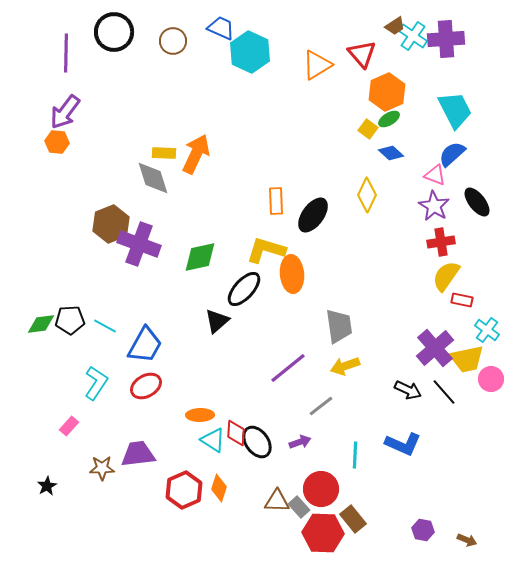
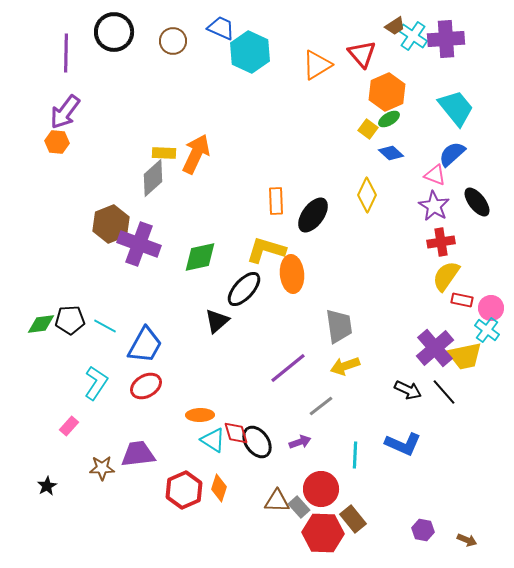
cyan trapezoid at (455, 110): moved 1 px right, 2 px up; rotated 12 degrees counterclockwise
gray diamond at (153, 178): rotated 66 degrees clockwise
yellow trapezoid at (467, 359): moved 2 px left, 3 px up
pink circle at (491, 379): moved 71 px up
red diamond at (236, 433): rotated 20 degrees counterclockwise
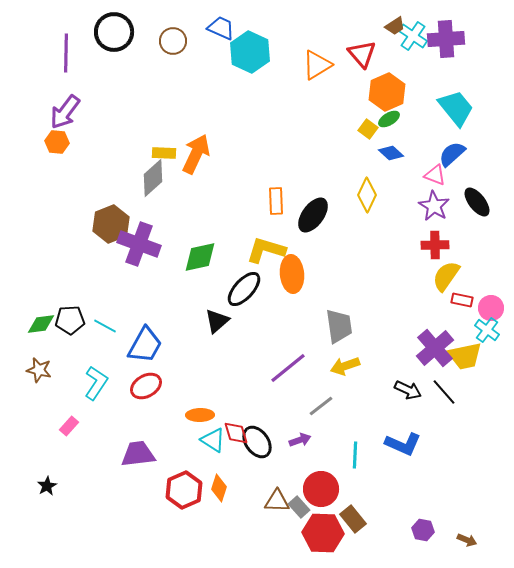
red cross at (441, 242): moved 6 px left, 3 px down; rotated 8 degrees clockwise
purple arrow at (300, 442): moved 2 px up
brown star at (102, 468): moved 63 px left, 98 px up; rotated 15 degrees clockwise
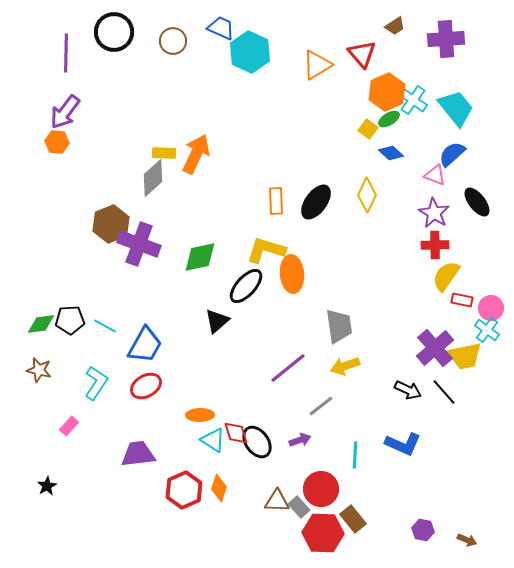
cyan cross at (413, 36): moved 64 px down
purple star at (434, 206): moved 7 px down
black ellipse at (313, 215): moved 3 px right, 13 px up
black ellipse at (244, 289): moved 2 px right, 3 px up
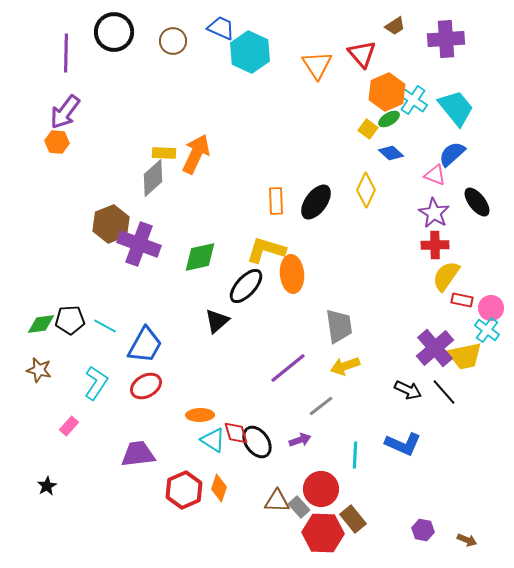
orange triangle at (317, 65): rotated 32 degrees counterclockwise
yellow diamond at (367, 195): moved 1 px left, 5 px up
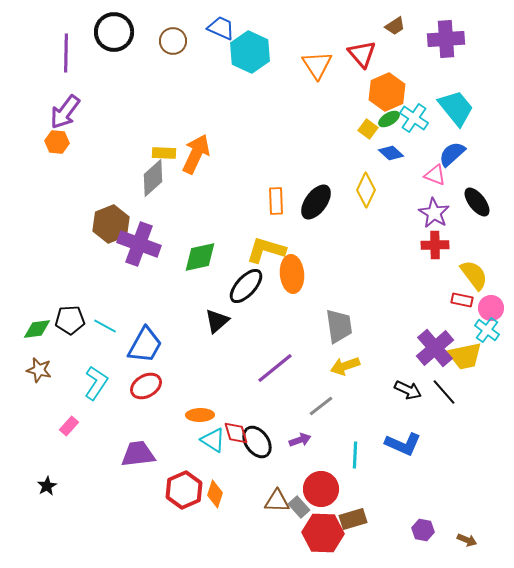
cyan cross at (413, 100): moved 1 px right, 18 px down
yellow semicircle at (446, 276): moved 28 px right, 1 px up; rotated 108 degrees clockwise
green diamond at (41, 324): moved 4 px left, 5 px down
purple line at (288, 368): moved 13 px left
orange diamond at (219, 488): moved 4 px left, 6 px down
brown rectangle at (353, 519): rotated 68 degrees counterclockwise
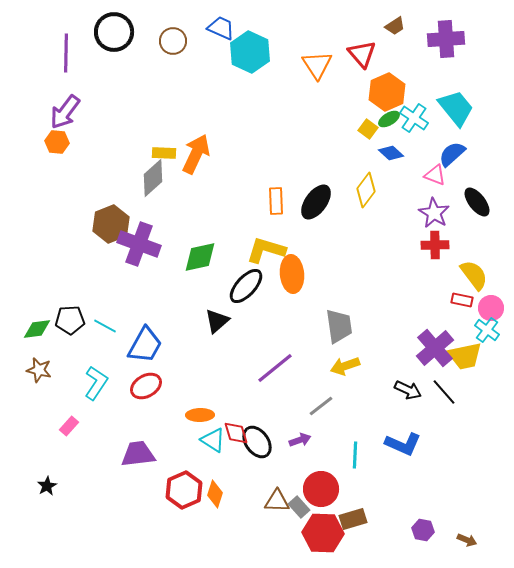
yellow diamond at (366, 190): rotated 12 degrees clockwise
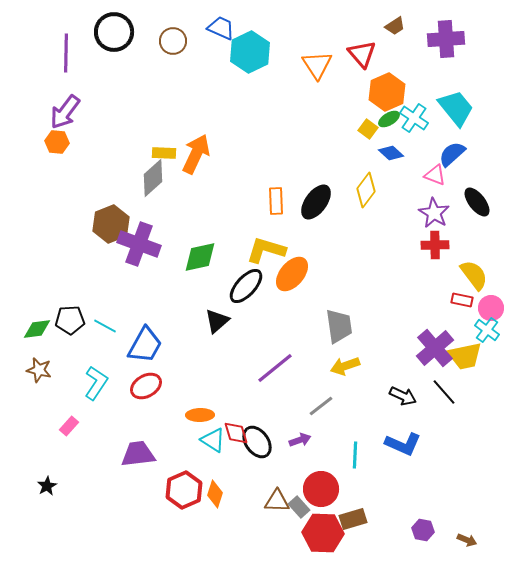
cyan hexagon at (250, 52): rotated 9 degrees clockwise
orange ellipse at (292, 274): rotated 45 degrees clockwise
black arrow at (408, 390): moved 5 px left, 6 px down
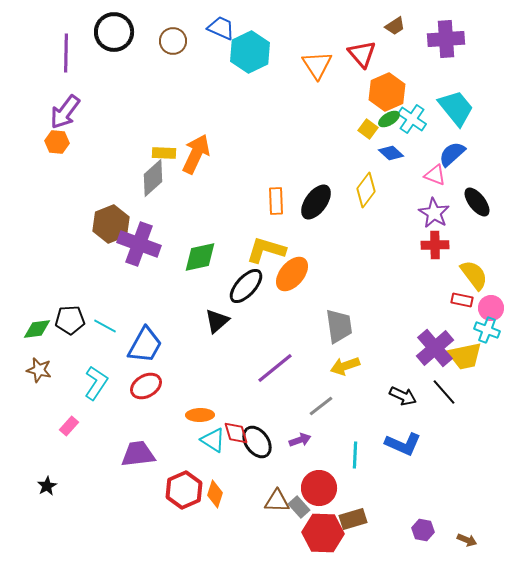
cyan cross at (414, 118): moved 2 px left, 1 px down
cyan cross at (487, 330): rotated 15 degrees counterclockwise
red circle at (321, 489): moved 2 px left, 1 px up
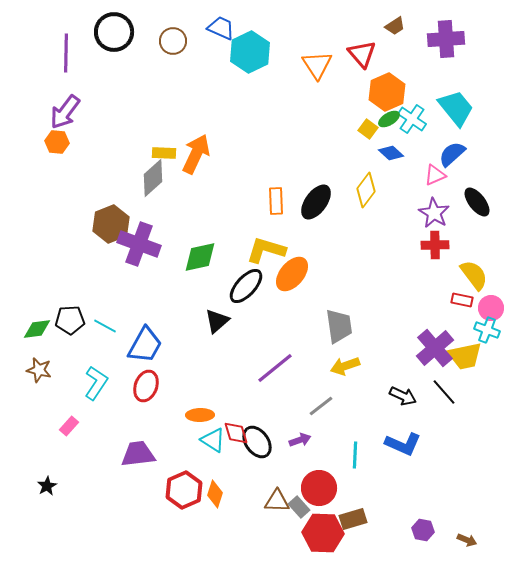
pink triangle at (435, 175): rotated 45 degrees counterclockwise
red ellipse at (146, 386): rotated 40 degrees counterclockwise
